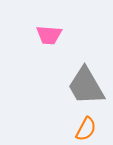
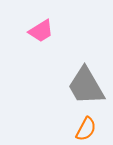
pink trapezoid: moved 8 px left, 4 px up; rotated 36 degrees counterclockwise
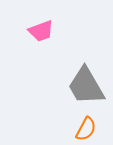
pink trapezoid: rotated 12 degrees clockwise
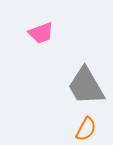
pink trapezoid: moved 2 px down
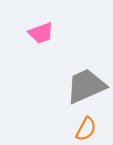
gray trapezoid: rotated 96 degrees clockwise
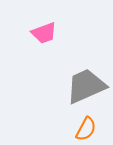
pink trapezoid: moved 3 px right
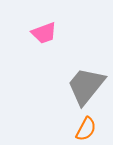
gray trapezoid: rotated 27 degrees counterclockwise
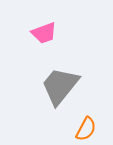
gray trapezoid: moved 26 px left
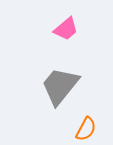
pink trapezoid: moved 22 px right, 4 px up; rotated 20 degrees counterclockwise
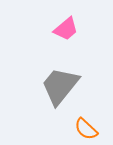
orange semicircle: rotated 105 degrees clockwise
